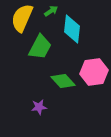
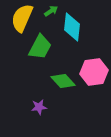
cyan diamond: moved 2 px up
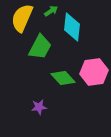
green diamond: moved 3 px up
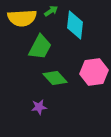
yellow semicircle: rotated 116 degrees counterclockwise
cyan diamond: moved 3 px right, 2 px up
green diamond: moved 8 px left
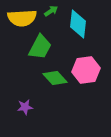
cyan diamond: moved 3 px right, 1 px up
pink hexagon: moved 8 px left, 2 px up
purple star: moved 14 px left
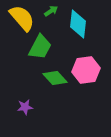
yellow semicircle: rotated 128 degrees counterclockwise
